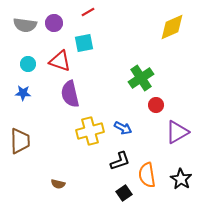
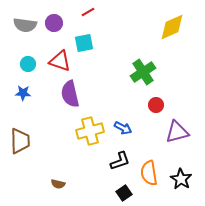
green cross: moved 2 px right, 6 px up
purple triangle: rotated 15 degrees clockwise
orange semicircle: moved 2 px right, 2 px up
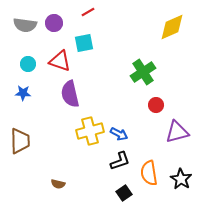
blue arrow: moved 4 px left, 6 px down
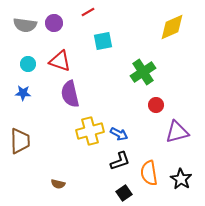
cyan square: moved 19 px right, 2 px up
